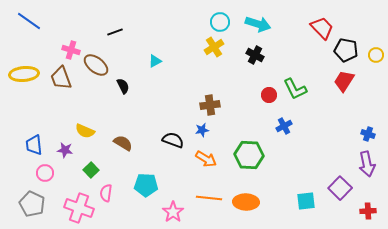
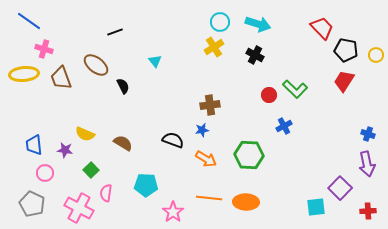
pink cross at (71, 50): moved 27 px left, 1 px up
cyan triangle at (155, 61): rotated 40 degrees counterclockwise
green L-shape at (295, 89): rotated 20 degrees counterclockwise
yellow semicircle at (85, 131): moved 3 px down
cyan square at (306, 201): moved 10 px right, 6 px down
pink cross at (79, 208): rotated 8 degrees clockwise
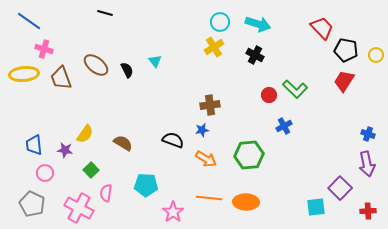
black line at (115, 32): moved 10 px left, 19 px up; rotated 35 degrees clockwise
black semicircle at (123, 86): moved 4 px right, 16 px up
yellow semicircle at (85, 134): rotated 78 degrees counterclockwise
green hexagon at (249, 155): rotated 8 degrees counterclockwise
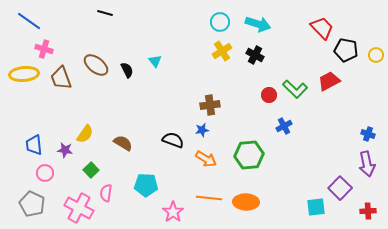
yellow cross at (214, 47): moved 8 px right, 4 px down
red trapezoid at (344, 81): moved 15 px left; rotated 30 degrees clockwise
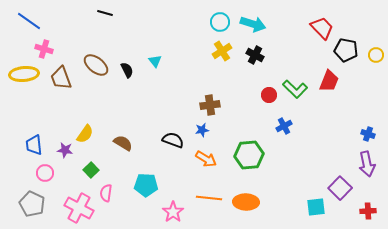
cyan arrow at (258, 24): moved 5 px left
red trapezoid at (329, 81): rotated 140 degrees clockwise
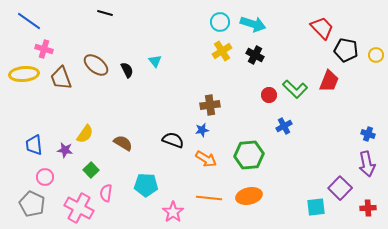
pink circle at (45, 173): moved 4 px down
orange ellipse at (246, 202): moved 3 px right, 6 px up; rotated 15 degrees counterclockwise
red cross at (368, 211): moved 3 px up
